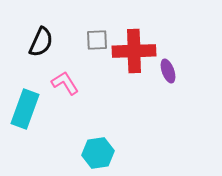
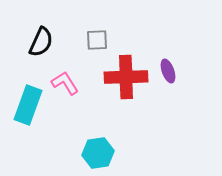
red cross: moved 8 px left, 26 px down
cyan rectangle: moved 3 px right, 4 px up
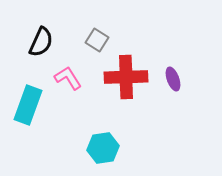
gray square: rotated 35 degrees clockwise
purple ellipse: moved 5 px right, 8 px down
pink L-shape: moved 3 px right, 5 px up
cyan hexagon: moved 5 px right, 5 px up
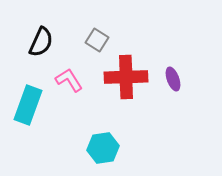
pink L-shape: moved 1 px right, 2 px down
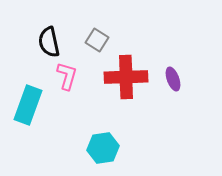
black semicircle: moved 8 px right; rotated 144 degrees clockwise
pink L-shape: moved 2 px left, 4 px up; rotated 48 degrees clockwise
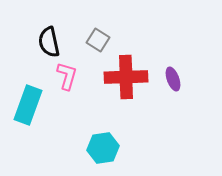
gray square: moved 1 px right
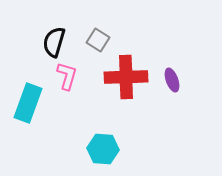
black semicircle: moved 5 px right; rotated 28 degrees clockwise
purple ellipse: moved 1 px left, 1 px down
cyan rectangle: moved 2 px up
cyan hexagon: moved 1 px down; rotated 12 degrees clockwise
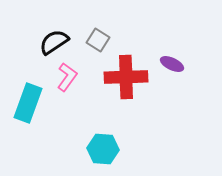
black semicircle: rotated 40 degrees clockwise
pink L-shape: moved 1 px down; rotated 20 degrees clockwise
purple ellipse: moved 16 px up; rotated 45 degrees counterclockwise
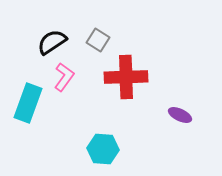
black semicircle: moved 2 px left
purple ellipse: moved 8 px right, 51 px down
pink L-shape: moved 3 px left
